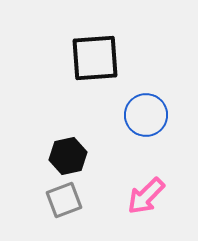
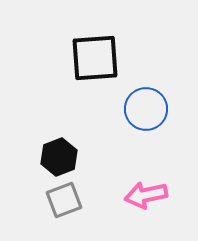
blue circle: moved 6 px up
black hexagon: moved 9 px left, 1 px down; rotated 9 degrees counterclockwise
pink arrow: moved 1 px up; rotated 33 degrees clockwise
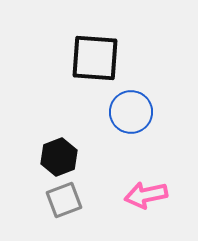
black square: rotated 8 degrees clockwise
blue circle: moved 15 px left, 3 px down
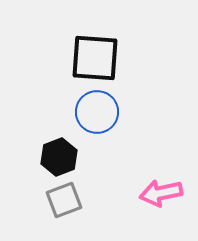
blue circle: moved 34 px left
pink arrow: moved 15 px right, 2 px up
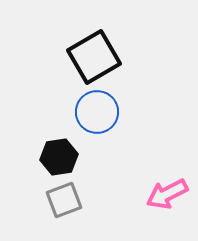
black square: moved 1 px left, 1 px up; rotated 34 degrees counterclockwise
black hexagon: rotated 12 degrees clockwise
pink arrow: moved 6 px right, 1 px down; rotated 15 degrees counterclockwise
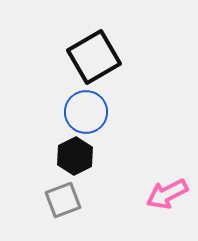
blue circle: moved 11 px left
black hexagon: moved 16 px right, 1 px up; rotated 18 degrees counterclockwise
gray square: moved 1 px left
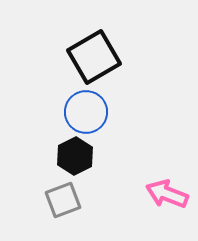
pink arrow: rotated 48 degrees clockwise
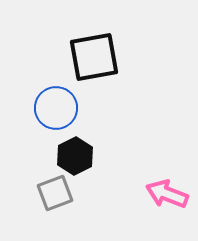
black square: rotated 20 degrees clockwise
blue circle: moved 30 px left, 4 px up
gray square: moved 8 px left, 7 px up
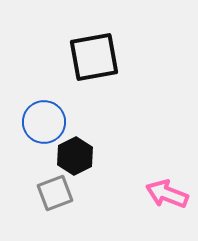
blue circle: moved 12 px left, 14 px down
